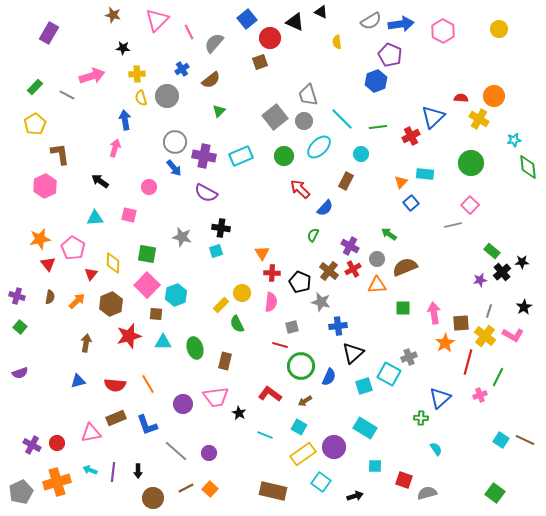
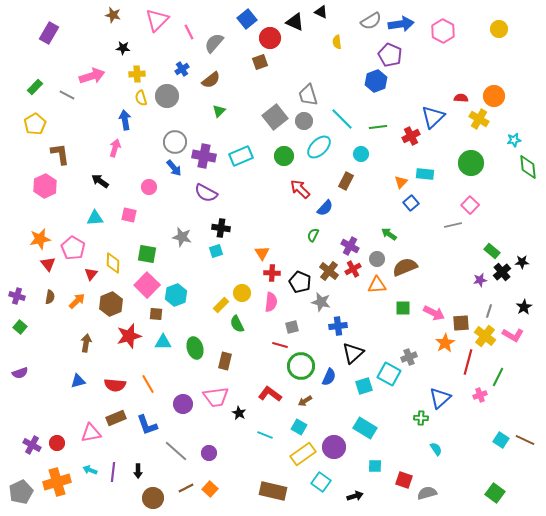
pink arrow at (434, 313): rotated 125 degrees clockwise
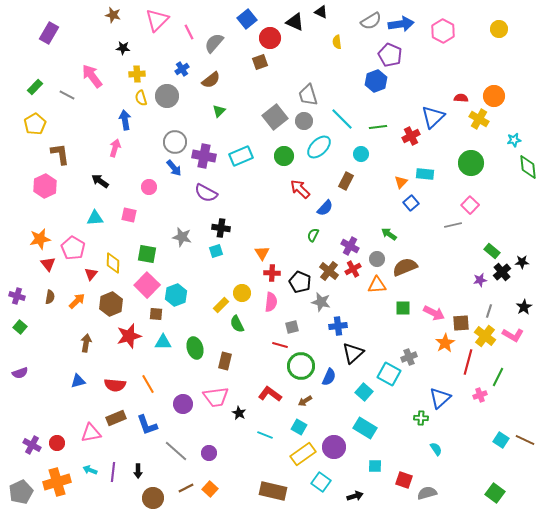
pink arrow at (92, 76): rotated 110 degrees counterclockwise
cyan square at (364, 386): moved 6 px down; rotated 30 degrees counterclockwise
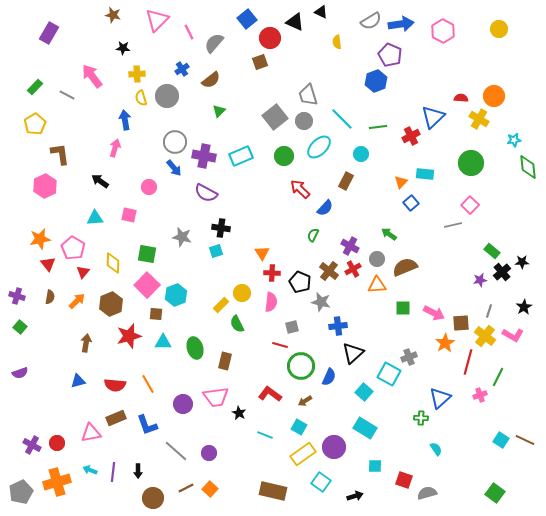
red triangle at (91, 274): moved 8 px left, 2 px up
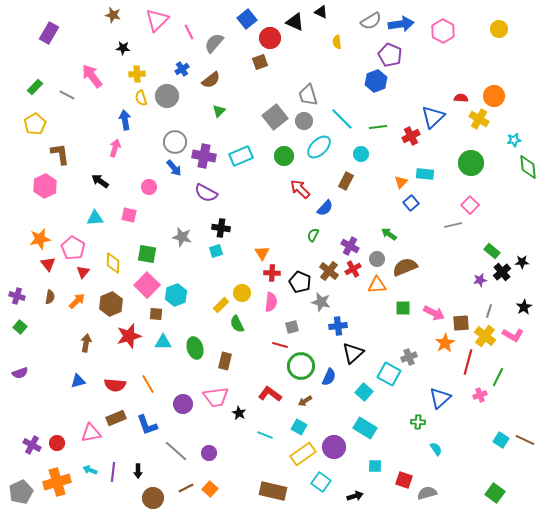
green cross at (421, 418): moved 3 px left, 4 px down
